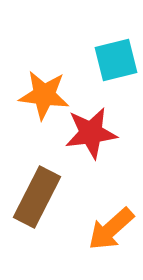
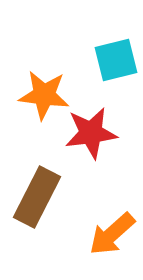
orange arrow: moved 1 px right, 5 px down
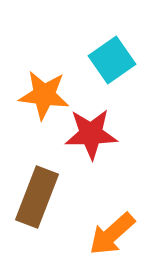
cyan square: moved 4 px left; rotated 21 degrees counterclockwise
red star: moved 1 px down; rotated 6 degrees clockwise
brown rectangle: rotated 6 degrees counterclockwise
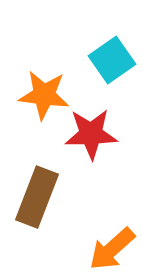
orange arrow: moved 15 px down
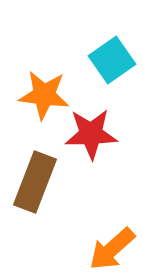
brown rectangle: moved 2 px left, 15 px up
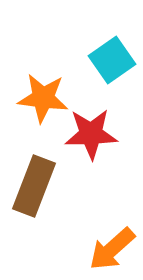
orange star: moved 1 px left, 3 px down
brown rectangle: moved 1 px left, 4 px down
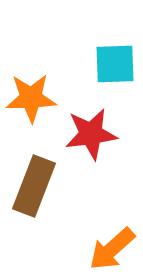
cyan square: moved 3 px right, 4 px down; rotated 33 degrees clockwise
orange star: moved 12 px left; rotated 9 degrees counterclockwise
red star: rotated 6 degrees counterclockwise
